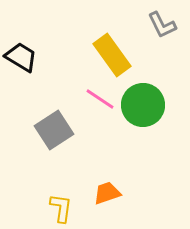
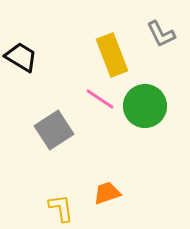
gray L-shape: moved 1 px left, 9 px down
yellow rectangle: rotated 15 degrees clockwise
green circle: moved 2 px right, 1 px down
yellow L-shape: rotated 16 degrees counterclockwise
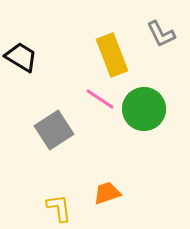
green circle: moved 1 px left, 3 px down
yellow L-shape: moved 2 px left
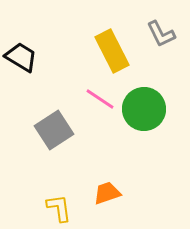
yellow rectangle: moved 4 px up; rotated 6 degrees counterclockwise
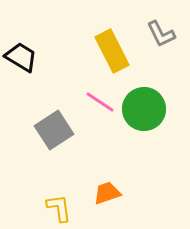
pink line: moved 3 px down
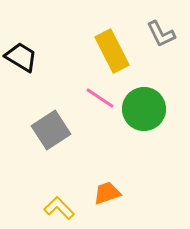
pink line: moved 4 px up
gray square: moved 3 px left
yellow L-shape: rotated 36 degrees counterclockwise
